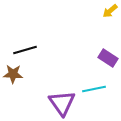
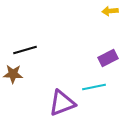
yellow arrow: rotated 35 degrees clockwise
purple rectangle: rotated 60 degrees counterclockwise
cyan line: moved 2 px up
purple triangle: rotated 44 degrees clockwise
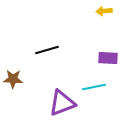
yellow arrow: moved 6 px left
black line: moved 22 px right
purple rectangle: rotated 30 degrees clockwise
brown star: moved 5 px down
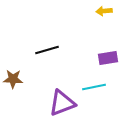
purple rectangle: rotated 12 degrees counterclockwise
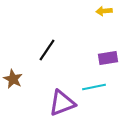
black line: rotated 40 degrees counterclockwise
brown star: rotated 24 degrees clockwise
